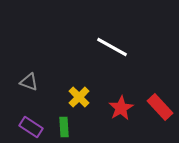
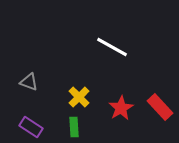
green rectangle: moved 10 px right
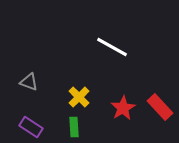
red star: moved 2 px right
